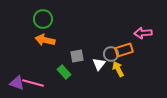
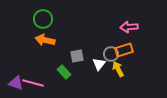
pink arrow: moved 14 px left, 6 px up
purple triangle: moved 1 px left
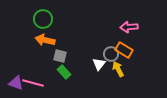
orange rectangle: rotated 48 degrees clockwise
gray square: moved 17 px left; rotated 24 degrees clockwise
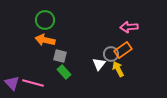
green circle: moved 2 px right, 1 px down
orange rectangle: moved 1 px left; rotated 66 degrees counterclockwise
purple triangle: moved 4 px left; rotated 28 degrees clockwise
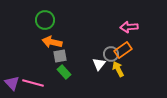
orange arrow: moved 7 px right, 2 px down
gray square: rotated 24 degrees counterclockwise
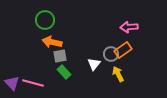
white triangle: moved 5 px left
yellow arrow: moved 5 px down
